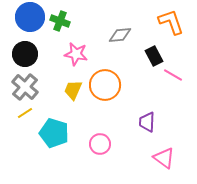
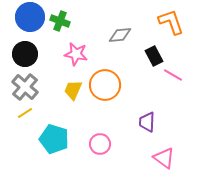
cyan pentagon: moved 6 px down
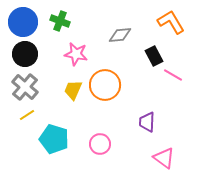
blue circle: moved 7 px left, 5 px down
orange L-shape: rotated 12 degrees counterclockwise
yellow line: moved 2 px right, 2 px down
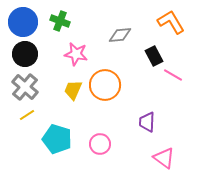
cyan pentagon: moved 3 px right
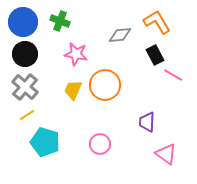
orange L-shape: moved 14 px left
black rectangle: moved 1 px right, 1 px up
cyan pentagon: moved 12 px left, 3 px down
pink triangle: moved 2 px right, 4 px up
